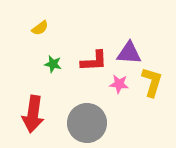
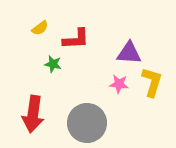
red L-shape: moved 18 px left, 22 px up
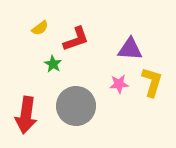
red L-shape: rotated 16 degrees counterclockwise
purple triangle: moved 1 px right, 4 px up
green star: rotated 18 degrees clockwise
pink star: rotated 12 degrees counterclockwise
red arrow: moved 7 px left, 1 px down
gray circle: moved 11 px left, 17 px up
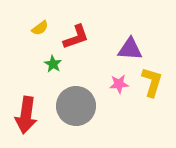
red L-shape: moved 2 px up
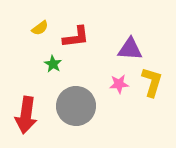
red L-shape: rotated 12 degrees clockwise
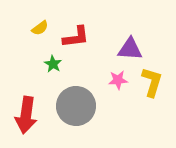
pink star: moved 1 px left, 4 px up
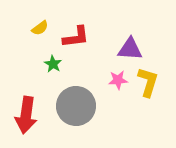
yellow L-shape: moved 4 px left
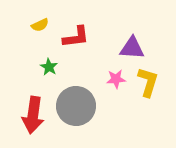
yellow semicircle: moved 3 px up; rotated 12 degrees clockwise
purple triangle: moved 2 px right, 1 px up
green star: moved 4 px left, 3 px down
pink star: moved 2 px left, 1 px up
red arrow: moved 7 px right
